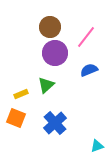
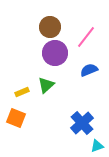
yellow rectangle: moved 1 px right, 2 px up
blue cross: moved 27 px right
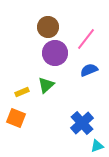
brown circle: moved 2 px left
pink line: moved 2 px down
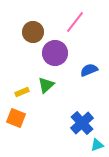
brown circle: moved 15 px left, 5 px down
pink line: moved 11 px left, 17 px up
cyan triangle: moved 1 px up
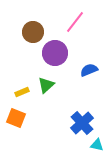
cyan triangle: rotated 32 degrees clockwise
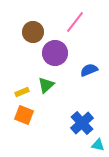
orange square: moved 8 px right, 3 px up
cyan triangle: moved 1 px right
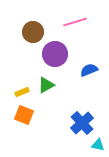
pink line: rotated 35 degrees clockwise
purple circle: moved 1 px down
green triangle: rotated 12 degrees clockwise
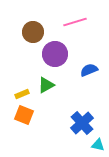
yellow rectangle: moved 2 px down
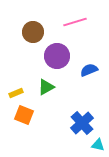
purple circle: moved 2 px right, 2 px down
green triangle: moved 2 px down
yellow rectangle: moved 6 px left, 1 px up
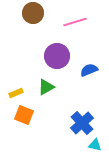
brown circle: moved 19 px up
cyan triangle: moved 3 px left
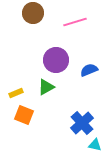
purple circle: moved 1 px left, 4 px down
